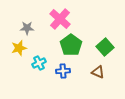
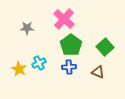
pink cross: moved 4 px right
yellow star: moved 21 px down; rotated 28 degrees counterclockwise
blue cross: moved 6 px right, 4 px up
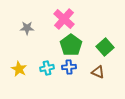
cyan cross: moved 8 px right, 5 px down; rotated 16 degrees clockwise
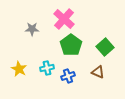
gray star: moved 5 px right, 1 px down
blue cross: moved 1 px left, 9 px down; rotated 16 degrees counterclockwise
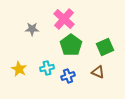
green square: rotated 18 degrees clockwise
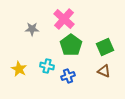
cyan cross: moved 2 px up; rotated 24 degrees clockwise
brown triangle: moved 6 px right, 1 px up
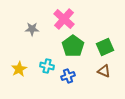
green pentagon: moved 2 px right, 1 px down
yellow star: rotated 14 degrees clockwise
